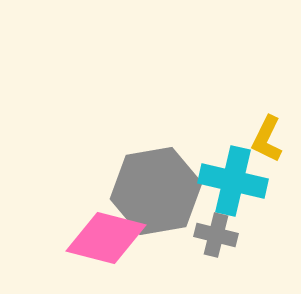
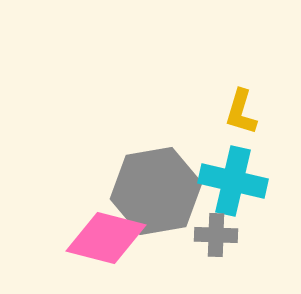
yellow L-shape: moved 26 px left, 27 px up; rotated 9 degrees counterclockwise
gray cross: rotated 12 degrees counterclockwise
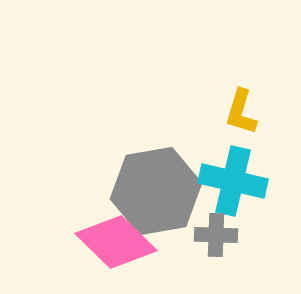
pink diamond: moved 10 px right, 4 px down; rotated 30 degrees clockwise
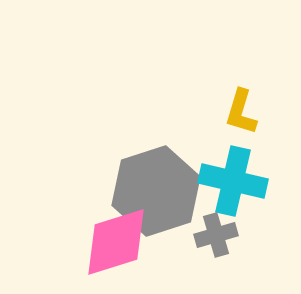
gray hexagon: rotated 8 degrees counterclockwise
gray cross: rotated 18 degrees counterclockwise
pink diamond: rotated 62 degrees counterclockwise
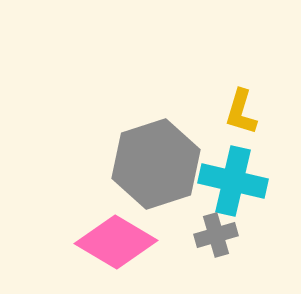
gray hexagon: moved 27 px up
pink diamond: rotated 48 degrees clockwise
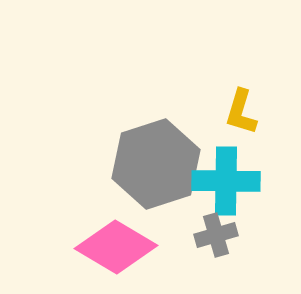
cyan cross: moved 7 px left; rotated 12 degrees counterclockwise
pink diamond: moved 5 px down
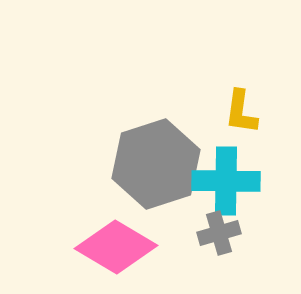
yellow L-shape: rotated 9 degrees counterclockwise
gray cross: moved 3 px right, 2 px up
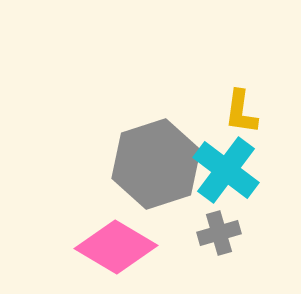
cyan cross: moved 11 px up; rotated 36 degrees clockwise
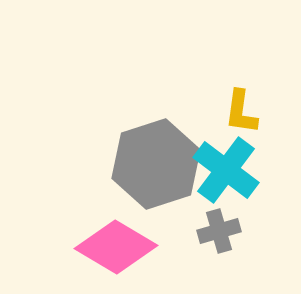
gray cross: moved 2 px up
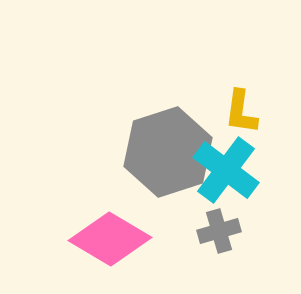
gray hexagon: moved 12 px right, 12 px up
pink diamond: moved 6 px left, 8 px up
